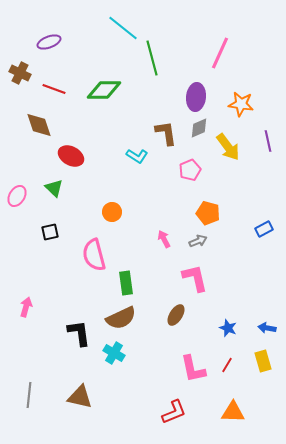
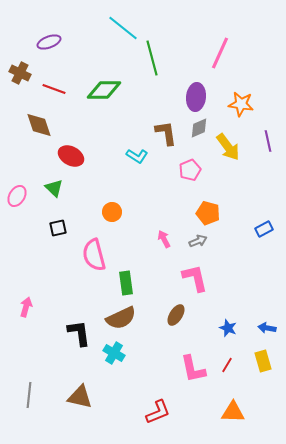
black square at (50, 232): moved 8 px right, 4 px up
red L-shape at (174, 412): moved 16 px left
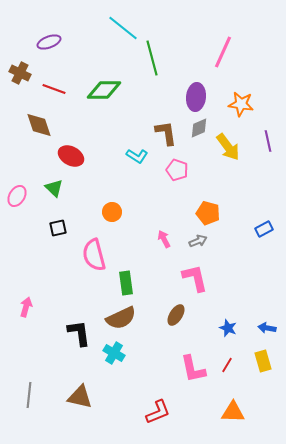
pink line at (220, 53): moved 3 px right, 1 px up
pink pentagon at (190, 170): moved 13 px left; rotated 30 degrees counterclockwise
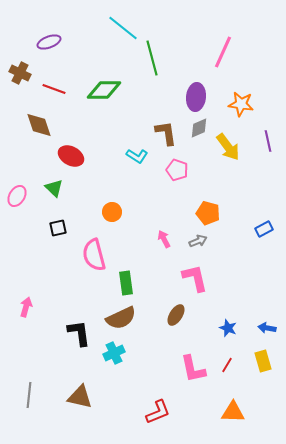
cyan cross at (114, 353): rotated 35 degrees clockwise
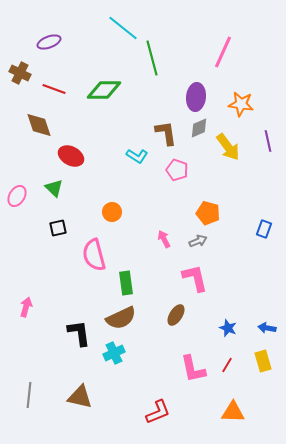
blue rectangle at (264, 229): rotated 42 degrees counterclockwise
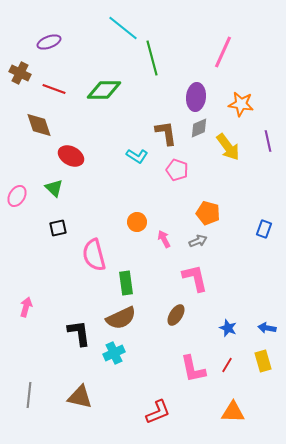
orange circle at (112, 212): moved 25 px right, 10 px down
